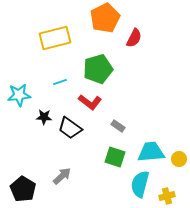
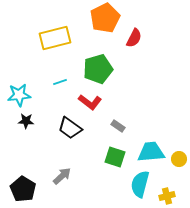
black star: moved 18 px left, 4 px down
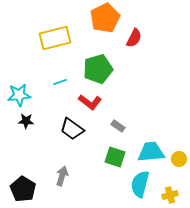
black trapezoid: moved 2 px right, 1 px down
gray arrow: rotated 30 degrees counterclockwise
yellow cross: moved 3 px right, 1 px up
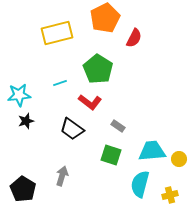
yellow rectangle: moved 2 px right, 5 px up
green pentagon: rotated 24 degrees counterclockwise
cyan line: moved 1 px down
black star: rotated 21 degrees counterclockwise
cyan trapezoid: moved 1 px right, 1 px up
green square: moved 4 px left, 2 px up
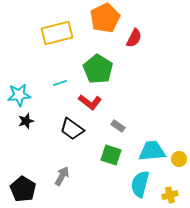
gray arrow: rotated 12 degrees clockwise
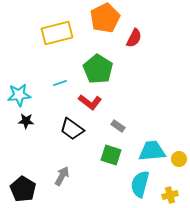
black star: rotated 21 degrees clockwise
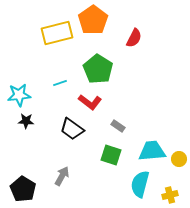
orange pentagon: moved 12 px left, 2 px down; rotated 8 degrees counterclockwise
